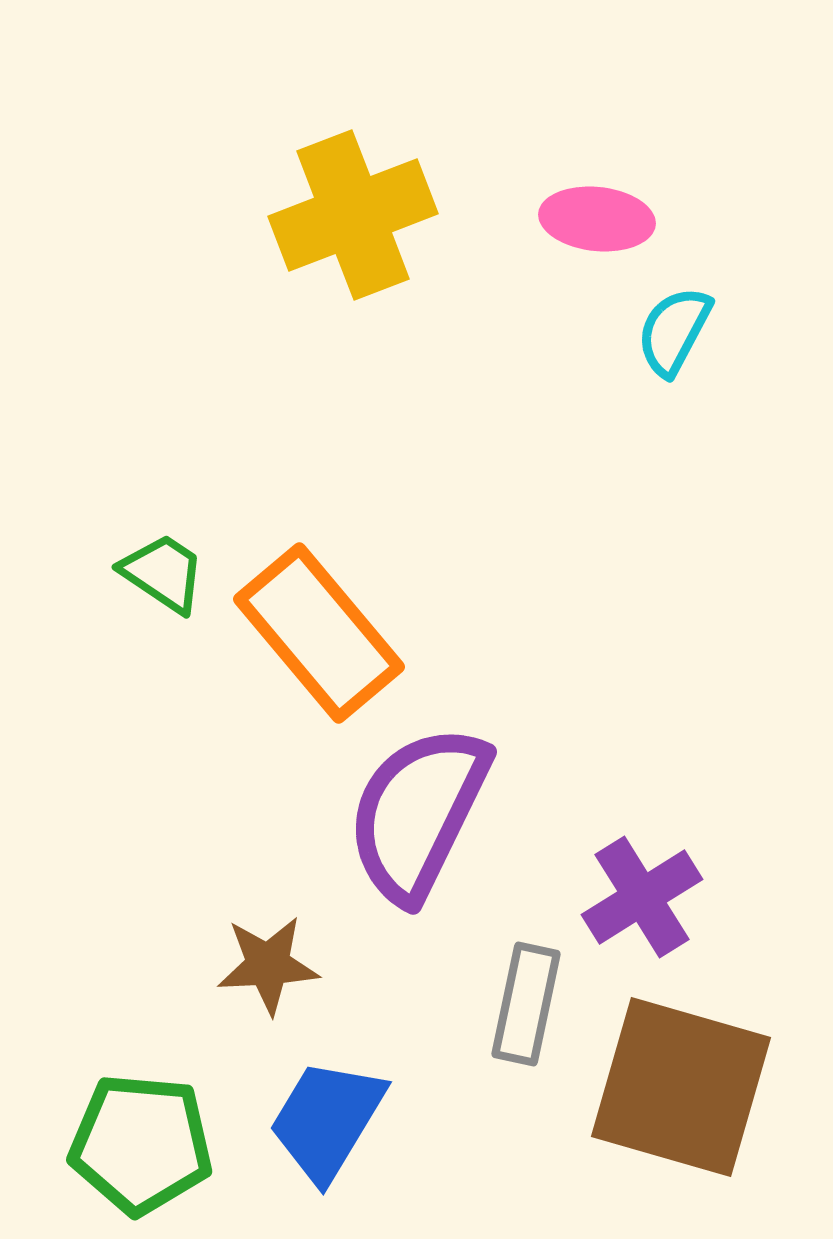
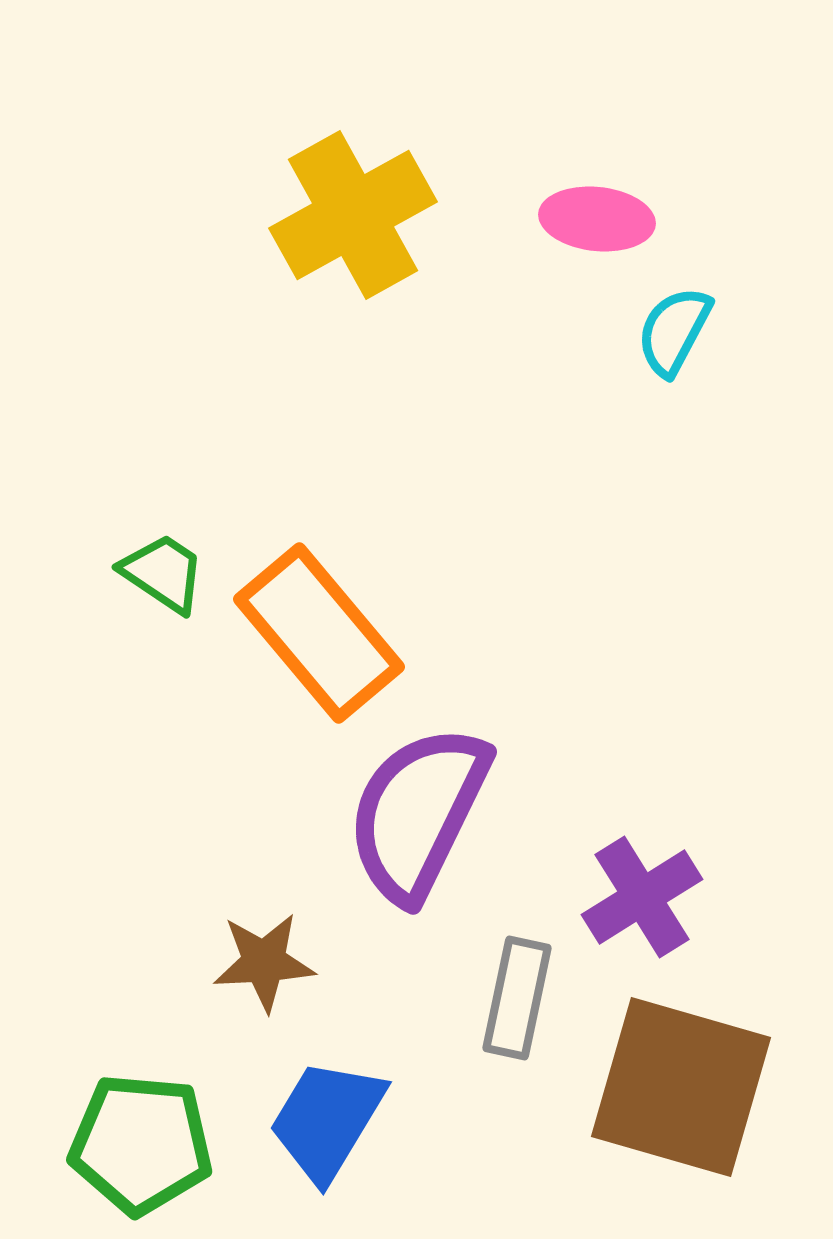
yellow cross: rotated 8 degrees counterclockwise
brown star: moved 4 px left, 3 px up
gray rectangle: moved 9 px left, 6 px up
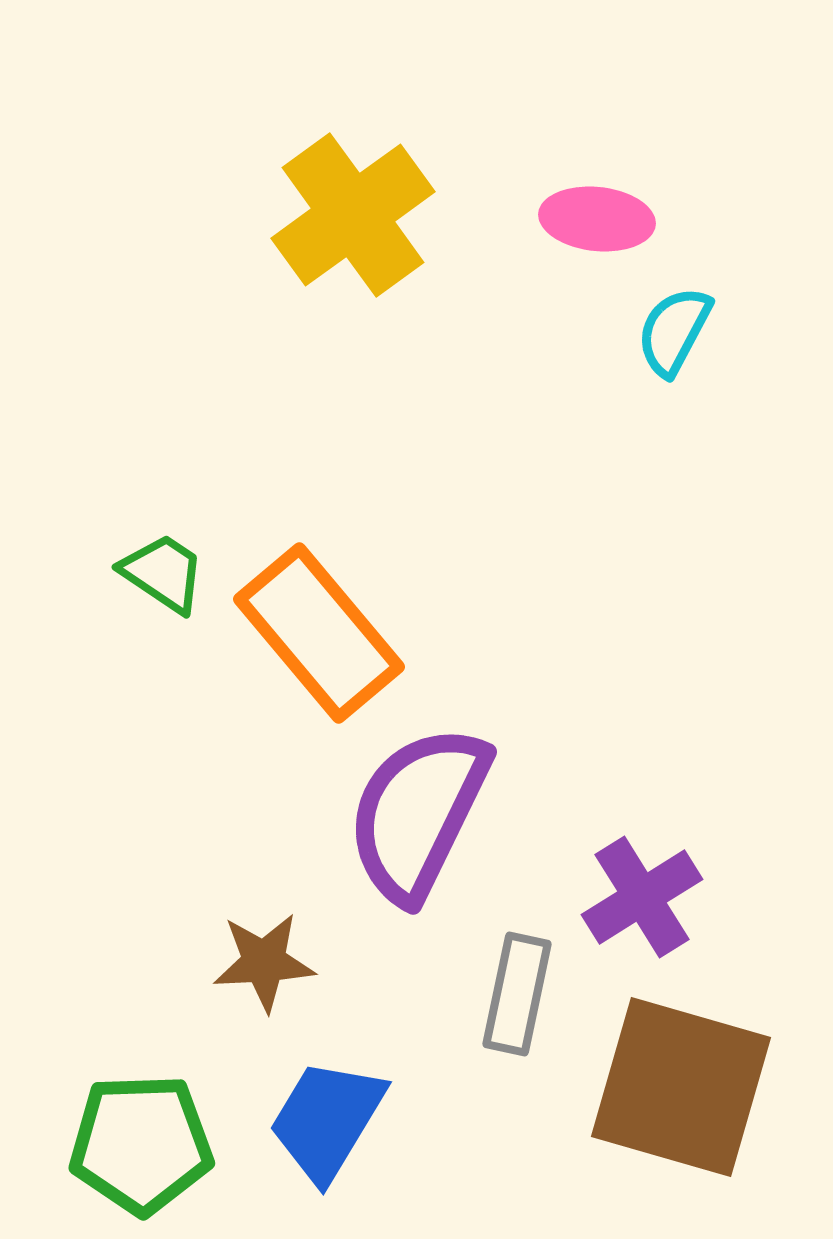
yellow cross: rotated 7 degrees counterclockwise
gray rectangle: moved 4 px up
green pentagon: rotated 7 degrees counterclockwise
